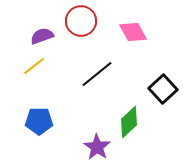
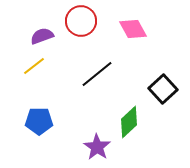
pink diamond: moved 3 px up
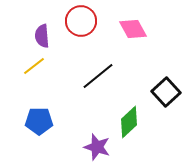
purple semicircle: rotated 75 degrees counterclockwise
black line: moved 1 px right, 2 px down
black square: moved 3 px right, 3 px down
purple star: rotated 16 degrees counterclockwise
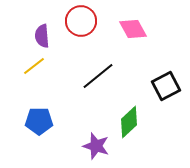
black square: moved 6 px up; rotated 16 degrees clockwise
purple star: moved 1 px left, 1 px up
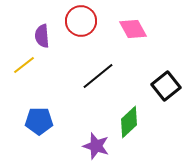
yellow line: moved 10 px left, 1 px up
black square: rotated 12 degrees counterclockwise
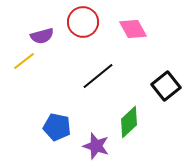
red circle: moved 2 px right, 1 px down
purple semicircle: rotated 100 degrees counterclockwise
yellow line: moved 4 px up
blue pentagon: moved 18 px right, 6 px down; rotated 12 degrees clockwise
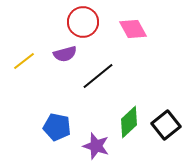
purple semicircle: moved 23 px right, 18 px down
black square: moved 39 px down
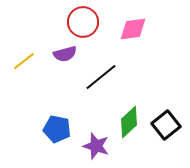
pink diamond: rotated 68 degrees counterclockwise
black line: moved 3 px right, 1 px down
blue pentagon: moved 2 px down
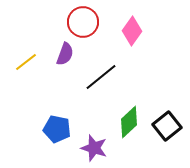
pink diamond: moved 1 px left, 2 px down; rotated 48 degrees counterclockwise
purple semicircle: rotated 55 degrees counterclockwise
yellow line: moved 2 px right, 1 px down
black square: moved 1 px right, 1 px down
purple star: moved 2 px left, 2 px down
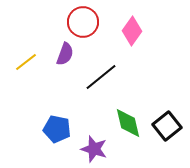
green diamond: moved 1 px left, 1 px down; rotated 60 degrees counterclockwise
purple star: moved 1 px down
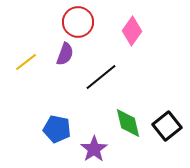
red circle: moved 5 px left
purple star: rotated 20 degrees clockwise
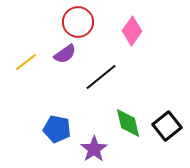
purple semicircle: rotated 35 degrees clockwise
